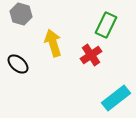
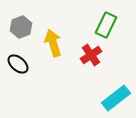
gray hexagon: moved 13 px down; rotated 25 degrees clockwise
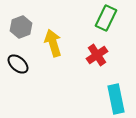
green rectangle: moved 7 px up
red cross: moved 6 px right
cyan rectangle: moved 1 px down; rotated 64 degrees counterclockwise
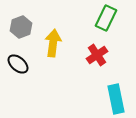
yellow arrow: rotated 24 degrees clockwise
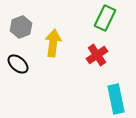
green rectangle: moved 1 px left
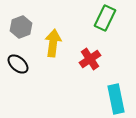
red cross: moved 7 px left, 4 px down
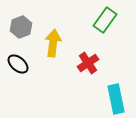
green rectangle: moved 2 px down; rotated 10 degrees clockwise
red cross: moved 2 px left, 4 px down
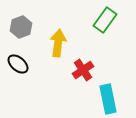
yellow arrow: moved 5 px right
red cross: moved 5 px left, 7 px down
cyan rectangle: moved 8 px left
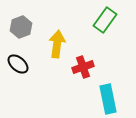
yellow arrow: moved 1 px left, 1 px down
red cross: moved 3 px up; rotated 15 degrees clockwise
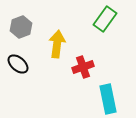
green rectangle: moved 1 px up
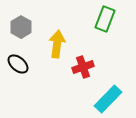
green rectangle: rotated 15 degrees counterclockwise
gray hexagon: rotated 10 degrees counterclockwise
cyan rectangle: rotated 56 degrees clockwise
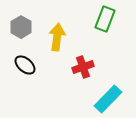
yellow arrow: moved 7 px up
black ellipse: moved 7 px right, 1 px down
